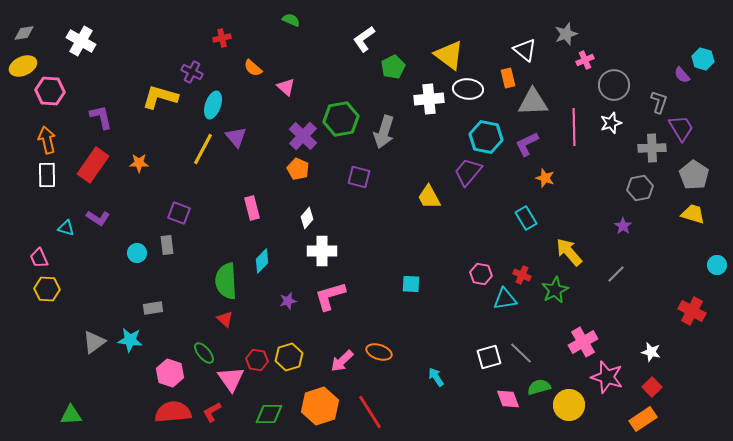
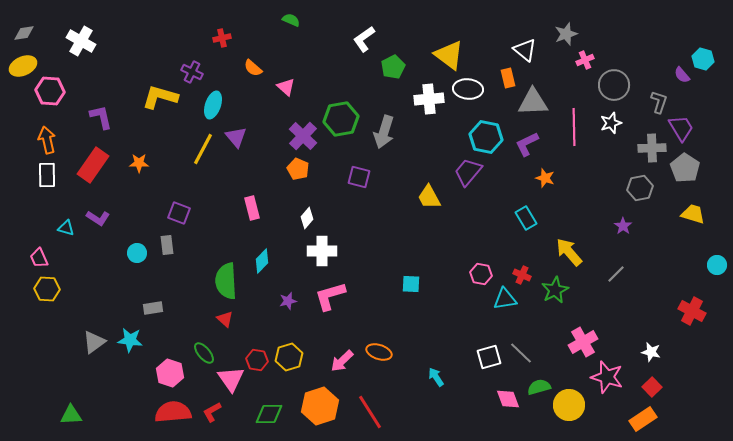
gray pentagon at (694, 175): moved 9 px left, 7 px up
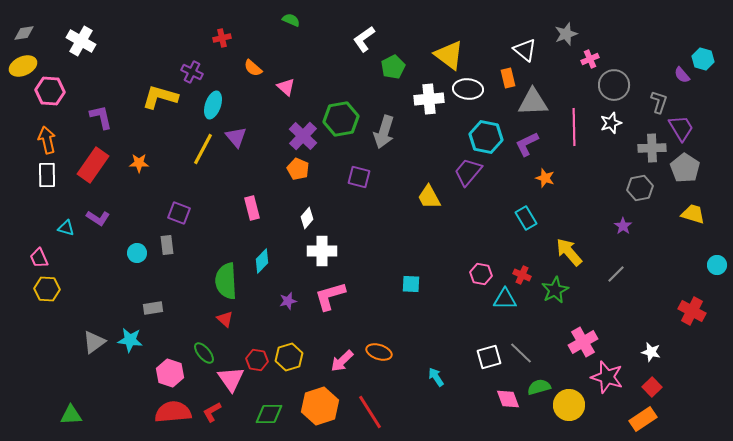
pink cross at (585, 60): moved 5 px right, 1 px up
cyan triangle at (505, 299): rotated 10 degrees clockwise
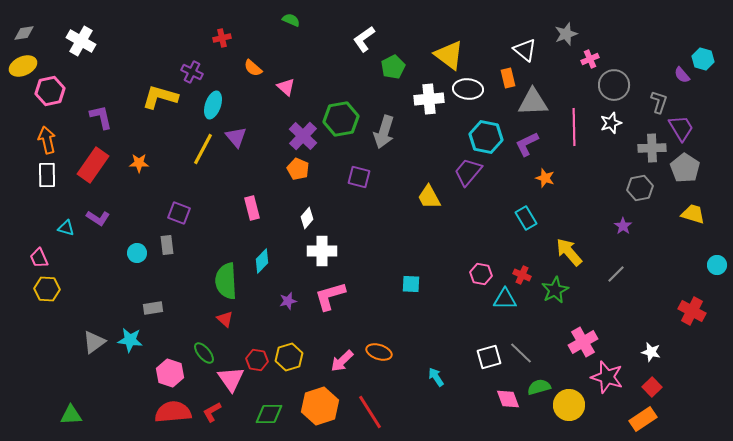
pink hexagon at (50, 91): rotated 16 degrees counterclockwise
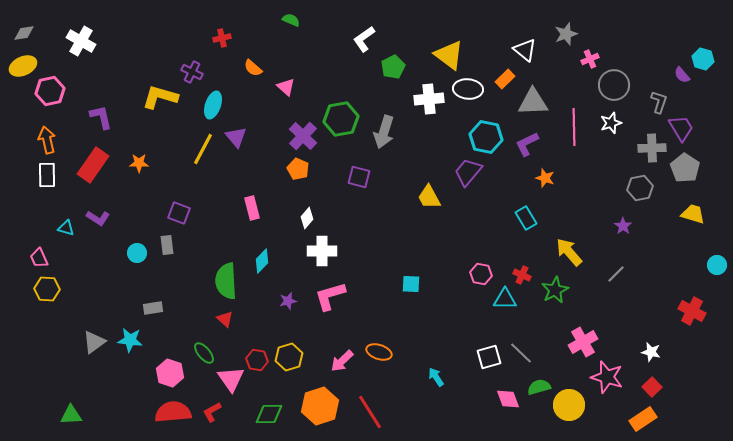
orange rectangle at (508, 78): moved 3 px left, 1 px down; rotated 60 degrees clockwise
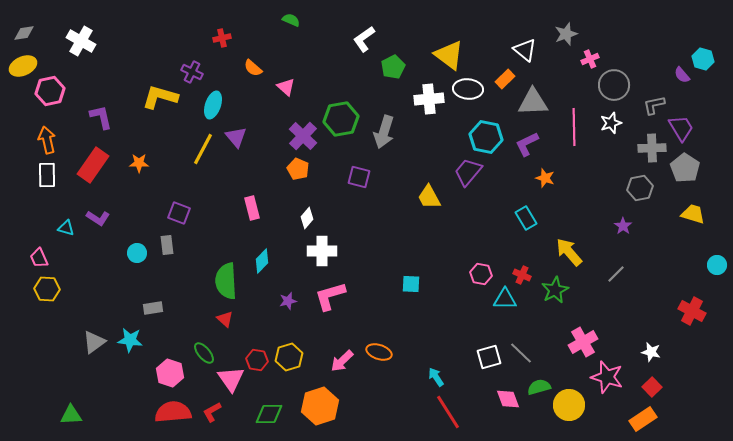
gray L-shape at (659, 102): moved 5 px left, 3 px down; rotated 120 degrees counterclockwise
red line at (370, 412): moved 78 px right
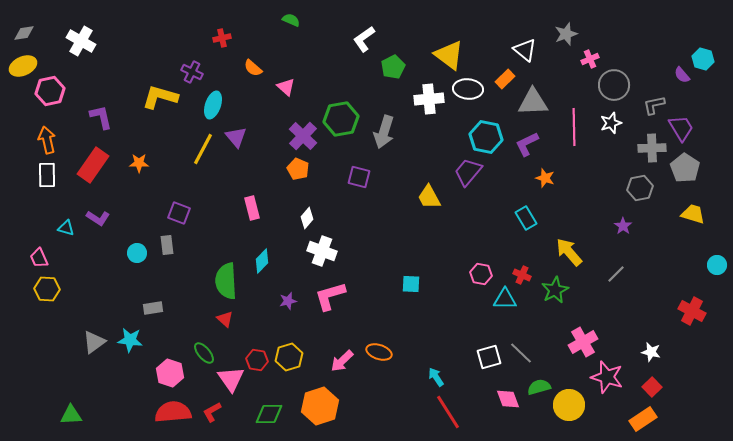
white cross at (322, 251): rotated 20 degrees clockwise
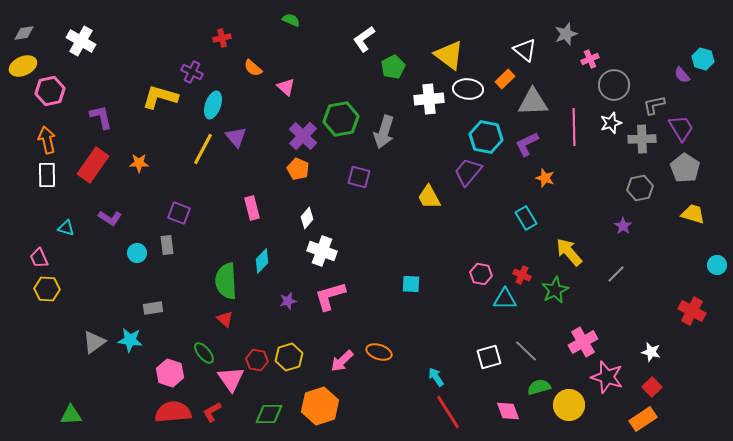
gray cross at (652, 148): moved 10 px left, 9 px up
purple L-shape at (98, 218): moved 12 px right
gray line at (521, 353): moved 5 px right, 2 px up
pink diamond at (508, 399): moved 12 px down
